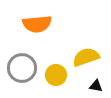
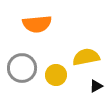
yellow semicircle: rotated 8 degrees clockwise
black triangle: rotated 40 degrees counterclockwise
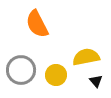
orange semicircle: rotated 68 degrees clockwise
gray circle: moved 1 px left, 2 px down
black triangle: moved 5 px up; rotated 40 degrees counterclockwise
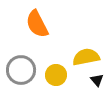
black triangle: moved 1 px right, 1 px up
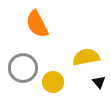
gray circle: moved 2 px right, 2 px up
yellow circle: moved 3 px left, 7 px down
black triangle: moved 2 px right, 2 px down
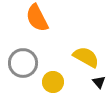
orange semicircle: moved 6 px up
yellow semicircle: rotated 40 degrees clockwise
gray circle: moved 5 px up
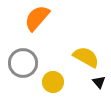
orange semicircle: rotated 68 degrees clockwise
